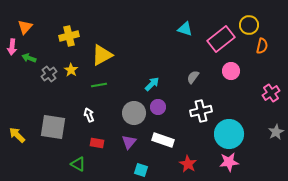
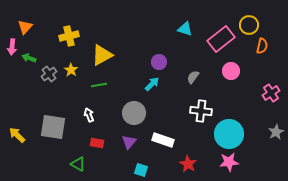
purple circle: moved 1 px right, 45 px up
white cross: rotated 20 degrees clockwise
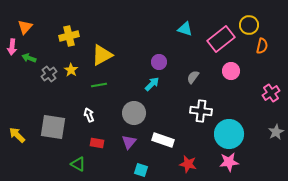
red star: rotated 18 degrees counterclockwise
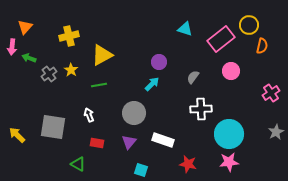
white cross: moved 2 px up; rotated 10 degrees counterclockwise
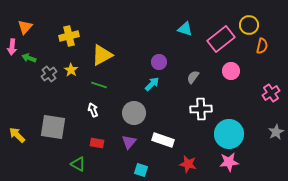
green line: rotated 28 degrees clockwise
white arrow: moved 4 px right, 5 px up
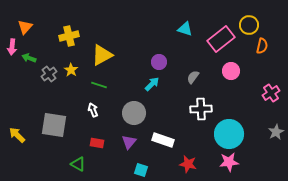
gray square: moved 1 px right, 2 px up
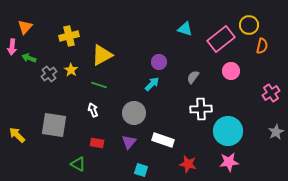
cyan circle: moved 1 px left, 3 px up
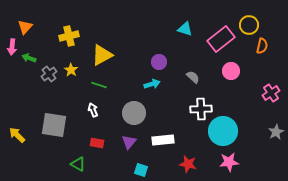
gray semicircle: rotated 96 degrees clockwise
cyan arrow: rotated 28 degrees clockwise
cyan circle: moved 5 px left
white rectangle: rotated 25 degrees counterclockwise
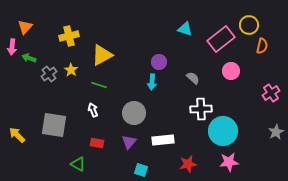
gray semicircle: moved 1 px down
cyan arrow: moved 2 px up; rotated 112 degrees clockwise
red star: rotated 24 degrees counterclockwise
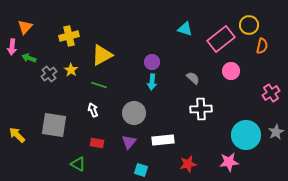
purple circle: moved 7 px left
cyan circle: moved 23 px right, 4 px down
